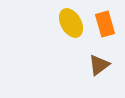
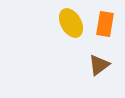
orange rectangle: rotated 25 degrees clockwise
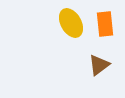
orange rectangle: rotated 15 degrees counterclockwise
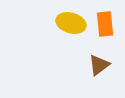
yellow ellipse: rotated 44 degrees counterclockwise
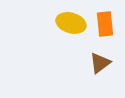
brown triangle: moved 1 px right, 2 px up
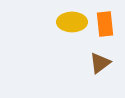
yellow ellipse: moved 1 px right, 1 px up; rotated 16 degrees counterclockwise
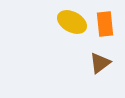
yellow ellipse: rotated 28 degrees clockwise
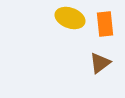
yellow ellipse: moved 2 px left, 4 px up; rotated 8 degrees counterclockwise
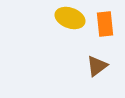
brown triangle: moved 3 px left, 3 px down
